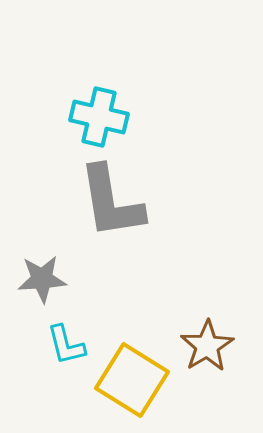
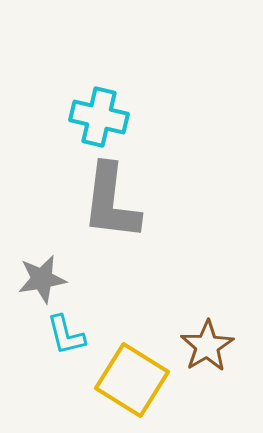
gray L-shape: rotated 16 degrees clockwise
gray star: rotated 6 degrees counterclockwise
cyan L-shape: moved 10 px up
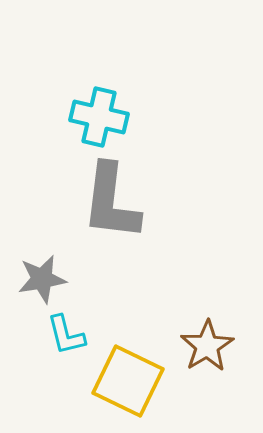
yellow square: moved 4 px left, 1 px down; rotated 6 degrees counterclockwise
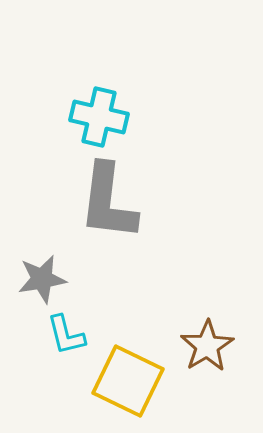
gray L-shape: moved 3 px left
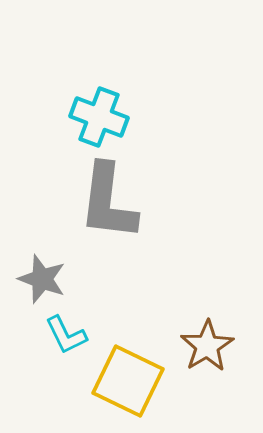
cyan cross: rotated 8 degrees clockwise
gray star: rotated 30 degrees clockwise
cyan L-shape: rotated 12 degrees counterclockwise
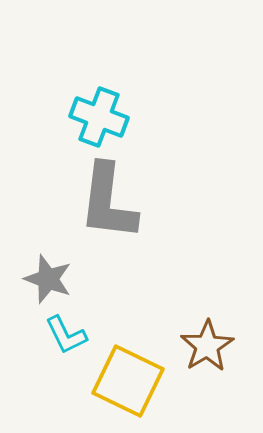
gray star: moved 6 px right
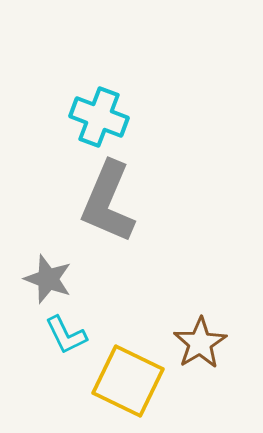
gray L-shape: rotated 16 degrees clockwise
brown star: moved 7 px left, 3 px up
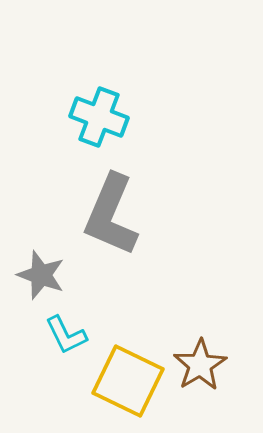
gray L-shape: moved 3 px right, 13 px down
gray star: moved 7 px left, 4 px up
brown star: moved 22 px down
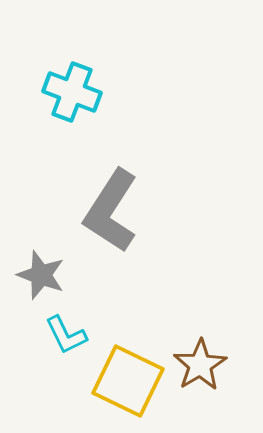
cyan cross: moved 27 px left, 25 px up
gray L-shape: moved 4 px up; rotated 10 degrees clockwise
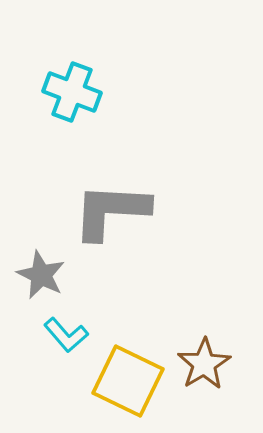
gray L-shape: rotated 60 degrees clockwise
gray star: rotated 6 degrees clockwise
cyan L-shape: rotated 15 degrees counterclockwise
brown star: moved 4 px right, 1 px up
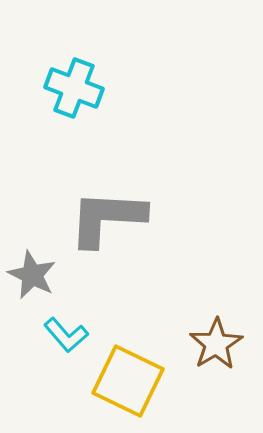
cyan cross: moved 2 px right, 4 px up
gray L-shape: moved 4 px left, 7 px down
gray star: moved 9 px left
brown star: moved 12 px right, 20 px up
